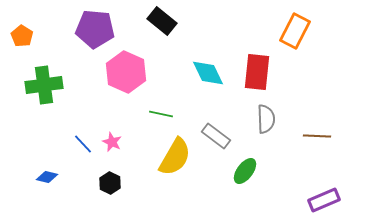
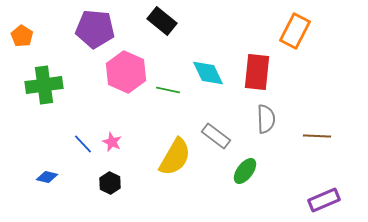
green line: moved 7 px right, 24 px up
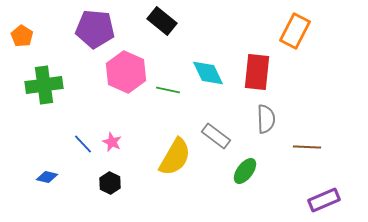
brown line: moved 10 px left, 11 px down
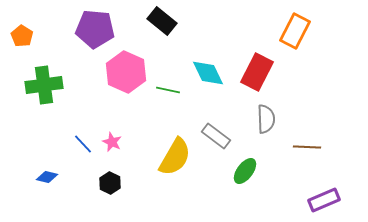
red rectangle: rotated 21 degrees clockwise
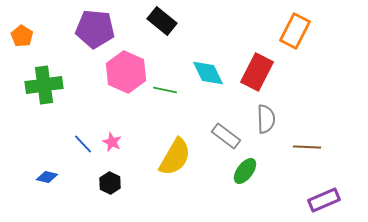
green line: moved 3 px left
gray rectangle: moved 10 px right
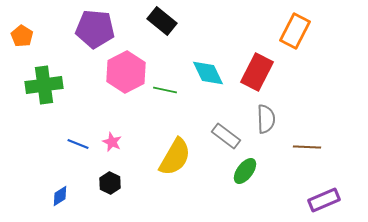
pink hexagon: rotated 9 degrees clockwise
blue line: moved 5 px left; rotated 25 degrees counterclockwise
blue diamond: moved 13 px right, 19 px down; rotated 45 degrees counterclockwise
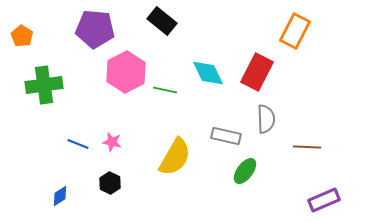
gray rectangle: rotated 24 degrees counterclockwise
pink star: rotated 12 degrees counterclockwise
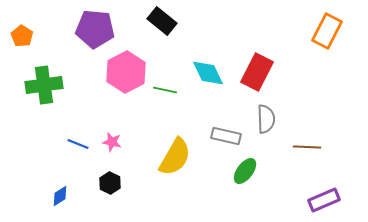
orange rectangle: moved 32 px right
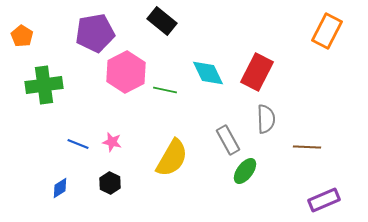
purple pentagon: moved 4 px down; rotated 15 degrees counterclockwise
gray rectangle: moved 2 px right, 4 px down; rotated 48 degrees clockwise
yellow semicircle: moved 3 px left, 1 px down
blue diamond: moved 8 px up
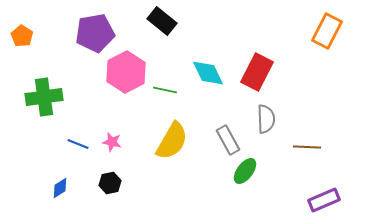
green cross: moved 12 px down
yellow semicircle: moved 17 px up
black hexagon: rotated 20 degrees clockwise
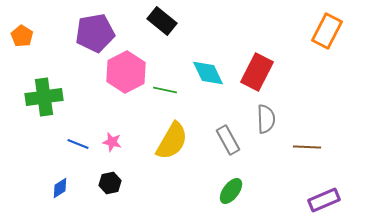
green ellipse: moved 14 px left, 20 px down
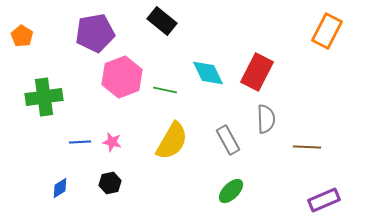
pink hexagon: moved 4 px left, 5 px down; rotated 6 degrees clockwise
blue line: moved 2 px right, 2 px up; rotated 25 degrees counterclockwise
green ellipse: rotated 8 degrees clockwise
